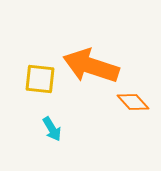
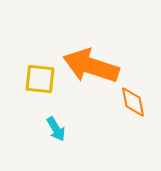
orange diamond: rotated 32 degrees clockwise
cyan arrow: moved 4 px right
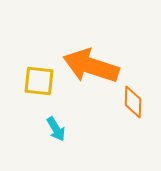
yellow square: moved 1 px left, 2 px down
orange diamond: rotated 12 degrees clockwise
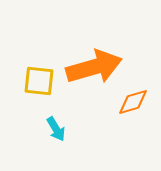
orange arrow: moved 3 px right, 1 px down; rotated 146 degrees clockwise
orange diamond: rotated 72 degrees clockwise
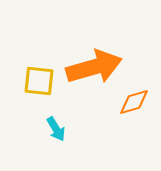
orange diamond: moved 1 px right
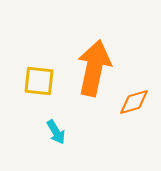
orange arrow: moved 1 px down; rotated 62 degrees counterclockwise
cyan arrow: moved 3 px down
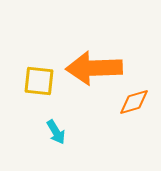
orange arrow: rotated 104 degrees counterclockwise
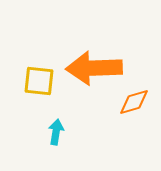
cyan arrow: rotated 140 degrees counterclockwise
